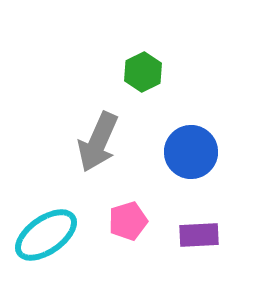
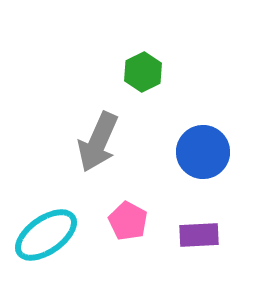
blue circle: moved 12 px right
pink pentagon: rotated 27 degrees counterclockwise
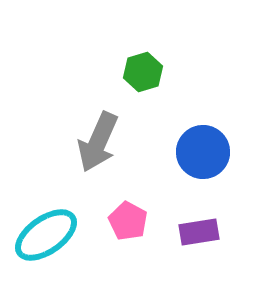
green hexagon: rotated 9 degrees clockwise
purple rectangle: moved 3 px up; rotated 6 degrees counterclockwise
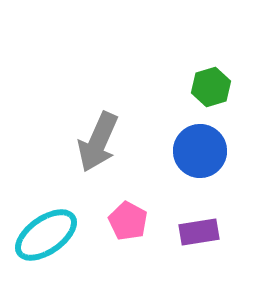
green hexagon: moved 68 px right, 15 px down
blue circle: moved 3 px left, 1 px up
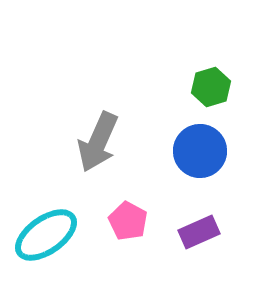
purple rectangle: rotated 15 degrees counterclockwise
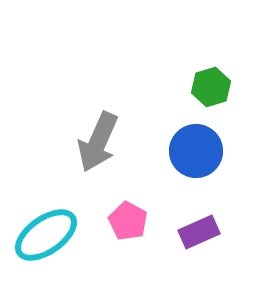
blue circle: moved 4 px left
